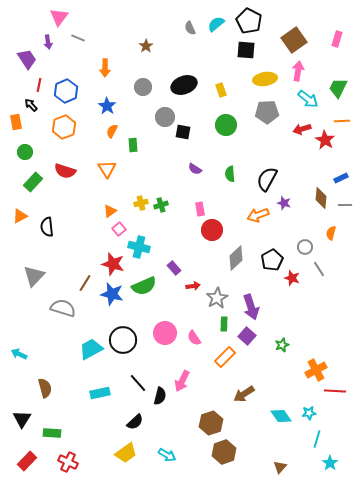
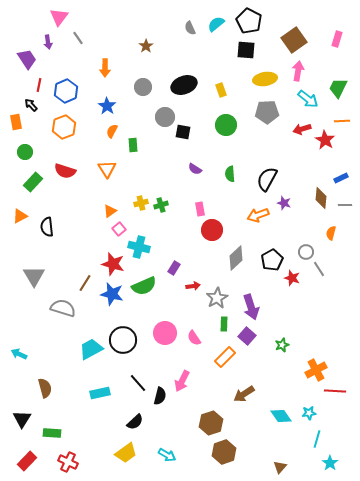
gray line at (78, 38): rotated 32 degrees clockwise
gray circle at (305, 247): moved 1 px right, 5 px down
purple rectangle at (174, 268): rotated 72 degrees clockwise
gray triangle at (34, 276): rotated 15 degrees counterclockwise
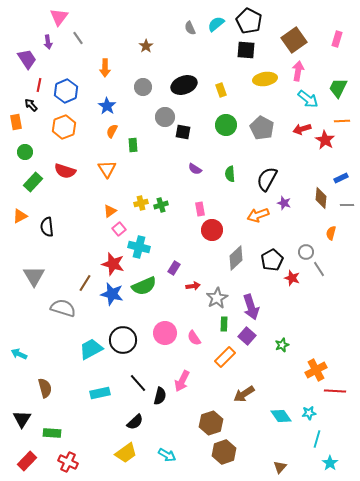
gray pentagon at (267, 112): moved 5 px left, 16 px down; rotated 30 degrees clockwise
gray line at (345, 205): moved 2 px right
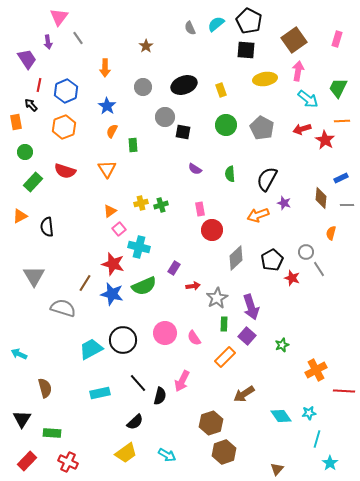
red line at (335, 391): moved 9 px right
brown triangle at (280, 467): moved 3 px left, 2 px down
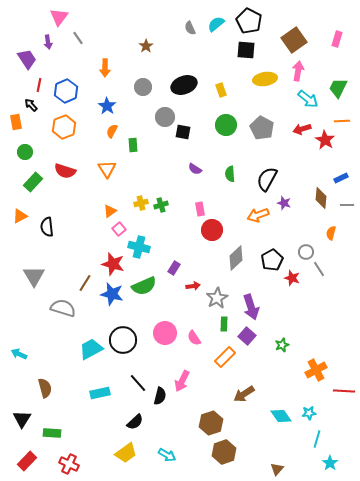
red cross at (68, 462): moved 1 px right, 2 px down
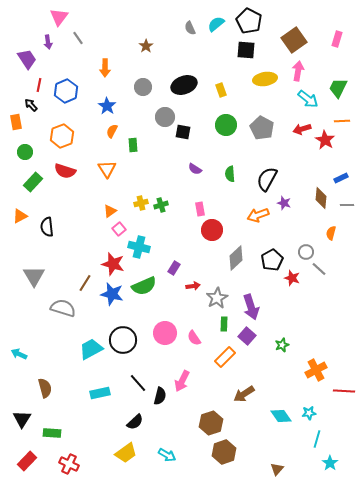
orange hexagon at (64, 127): moved 2 px left, 9 px down
gray line at (319, 269): rotated 14 degrees counterclockwise
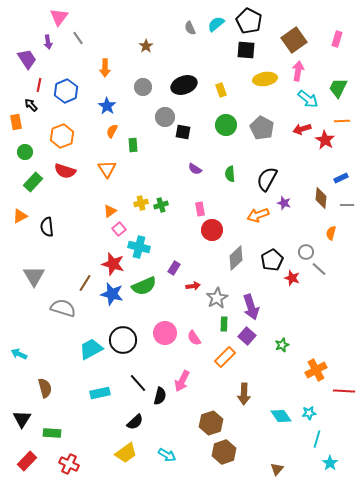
brown arrow at (244, 394): rotated 55 degrees counterclockwise
